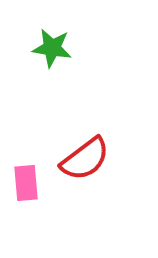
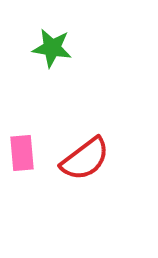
pink rectangle: moved 4 px left, 30 px up
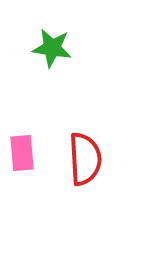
red semicircle: rotated 56 degrees counterclockwise
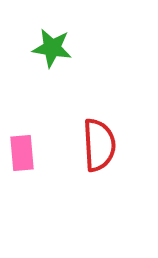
red semicircle: moved 14 px right, 14 px up
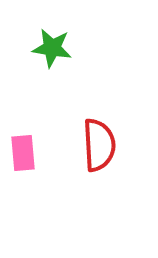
pink rectangle: moved 1 px right
